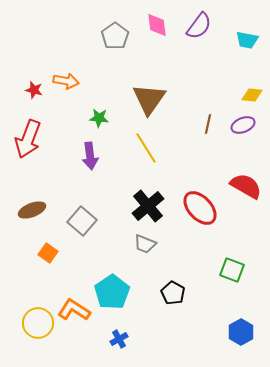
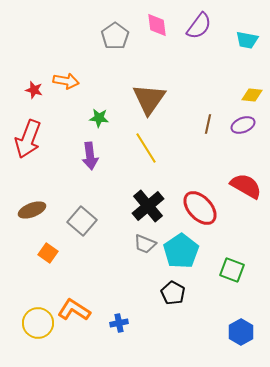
cyan pentagon: moved 69 px right, 41 px up
blue cross: moved 16 px up; rotated 18 degrees clockwise
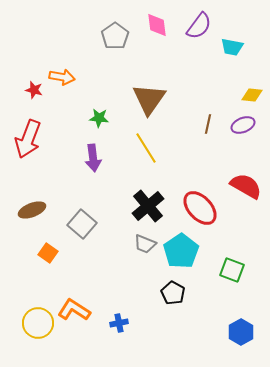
cyan trapezoid: moved 15 px left, 7 px down
orange arrow: moved 4 px left, 4 px up
purple arrow: moved 3 px right, 2 px down
gray square: moved 3 px down
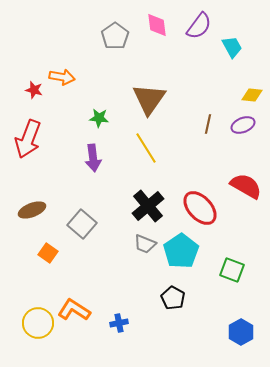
cyan trapezoid: rotated 130 degrees counterclockwise
black pentagon: moved 5 px down
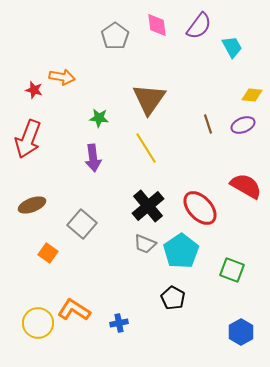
brown line: rotated 30 degrees counterclockwise
brown ellipse: moved 5 px up
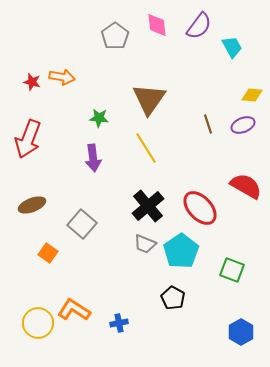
red star: moved 2 px left, 8 px up
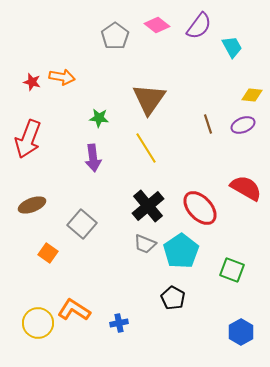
pink diamond: rotated 45 degrees counterclockwise
red semicircle: moved 2 px down
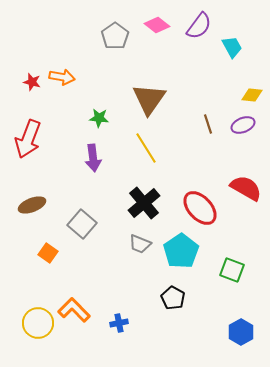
black cross: moved 4 px left, 3 px up
gray trapezoid: moved 5 px left
orange L-shape: rotated 12 degrees clockwise
